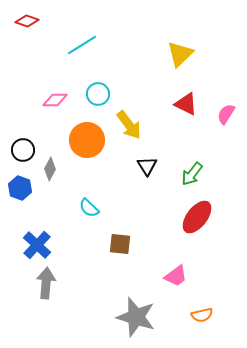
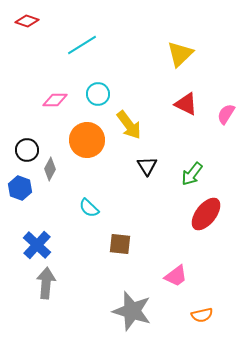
black circle: moved 4 px right
red ellipse: moved 9 px right, 3 px up
gray star: moved 4 px left, 6 px up
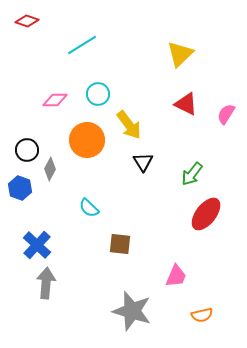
black triangle: moved 4 px left, 4 px up
pink trapezoid: rotated 30 degrees counterclockwise
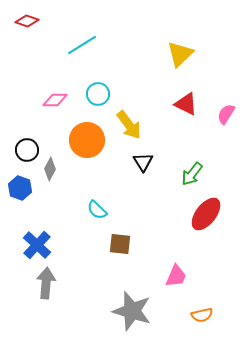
cyan semicircle: moved 8 px right, 2 px down
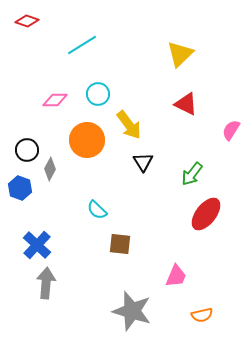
pink semicircle: moved 5 px right, 16 px down
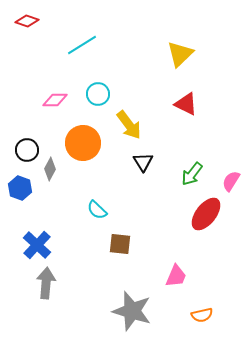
pink semicircle: moved 51 px down
orange circle: moved 4 px left, 3 px down
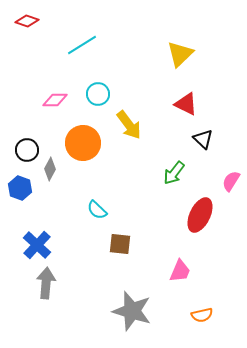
black triangle: moved 60 px right, 23 px up; rotated 15 degrees counterclockwise
green arrow: moved 18 px left, 1 px up
red ellipse: moved 6 px left, 1 px down; rotated 12 degrees counterclockwise
pink trapezoid: moved 4 px right, 5 px up
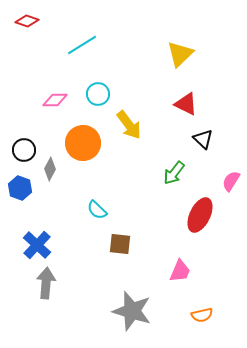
black circle: moved 3 px left
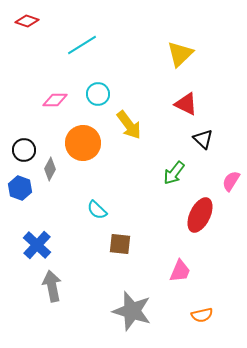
gray arrow: moved 6 px right, 3 px down; rotated 16 degrees counterclockwise
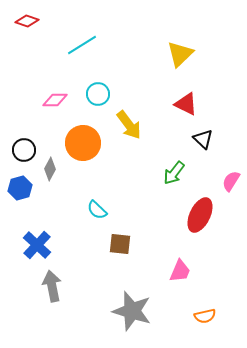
blue hexagon: rotated 25 degrees clockwise
orange semicircle: moved 3 px right, 1 px down
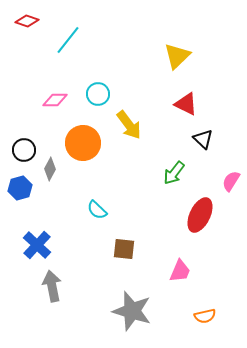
cyan line: moved 14 px left, 5 px up; rotated 20 degrees counterclockwise
yellow triangle: moved 3 px left, 2 px down
brown square: moved 4 px right, 5 px down
